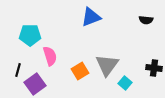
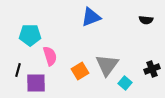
black cross: moved 2 px left, 1 px down; rotated 28 degrees counterclockwise
purple square: moved 1 px right, 1 px up; rotated 35 degrees clockwise
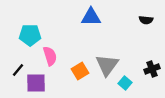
blue triangle: rotated 20 degrees clockwise
black line: rotated 24 degrees clockwise
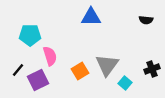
purple square: moved 2 px right, 3 px up; rotated 25 degrees counterclockwise
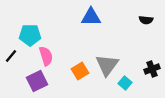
pink semicircle: moved 4 px left
black line: moved 7 px left, 14 px up
purple square: moved 1 px left, 1 px down
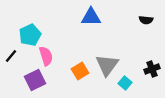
cyan pentagon: rotated 25 degrees counterclockwise
purple square: moved 2 px left, 1 px up
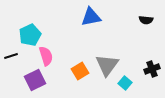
blue triangle: rotated 10 degrees counterclockwise
black line: rotated 32 degrees clockwise
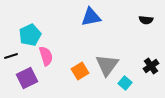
black cross: moved 1 px left, 3 px up; rotated 14 degrees counterclockwise
purple square: moved 8 px left, 2 px up
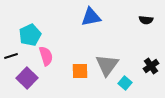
orange square: rotated 30 degrees clockwise
purple square: rotated 20 degrees counterclockwise
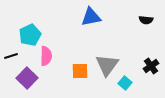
pink semicircle: rotated 18 degrees clockwise
